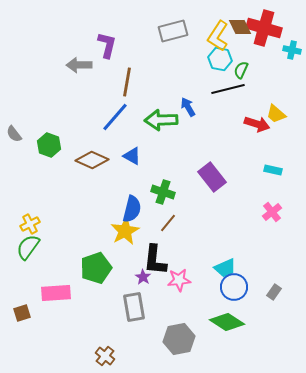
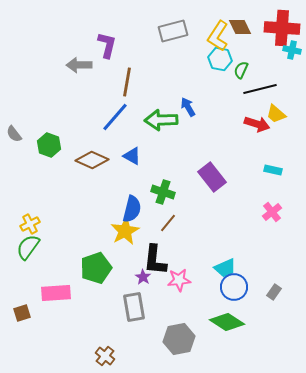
red cross at (264, 28): moved 18 px right; rotated 12 degrees counterclockwise
black line at (228, 89): moved 32 px right
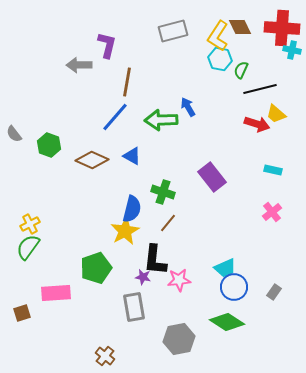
purple star at (143, 277): rotated 21 degrees counterclockwise
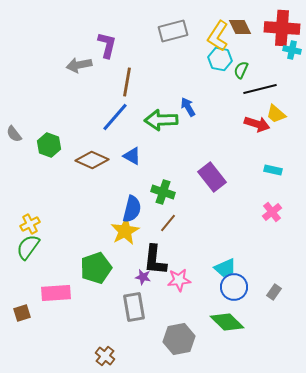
gray arrow at (79, 65): rotated 10 degrees counterclockwise
green diamond at (227, 322): rotated 12 degrees clockwise
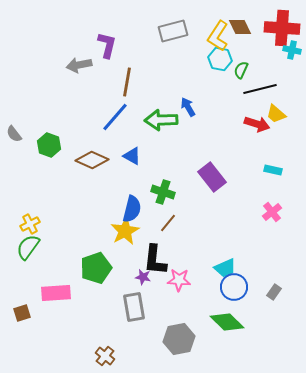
pink star at (179, 280): rotated 10 degrees clockwise
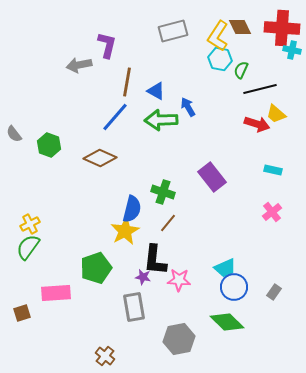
blue triangle at (132, 156): moved 24 px right, 65 px up
brown diamond at (92, 160): moved 8 px right, 2 px up
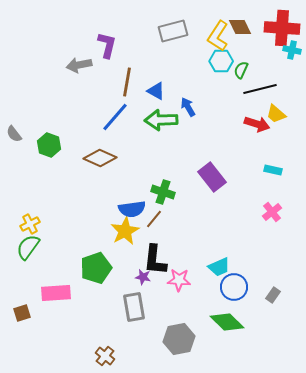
cyan hexagon at (220, 59): moved 1 px right, 2 px down; rotated 10 degrees counterclockwise
blue semicircle at (132, 209): rotated 68 degrees clockwise
brown line at (168, 223): moved 14 px left, 4 px up
cyan trapezoid at (225, 268): moved 6 px left, 1 px up
gray rectangle at (274, 292): moved 1 px left, 3 px down
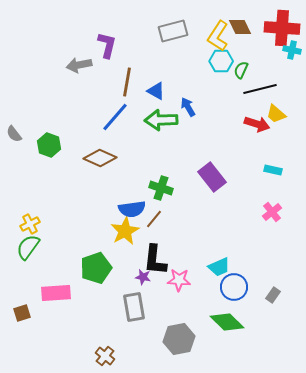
green cross at (163, 192): moved 2 px left, 4 px up
